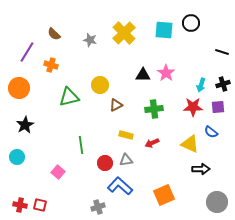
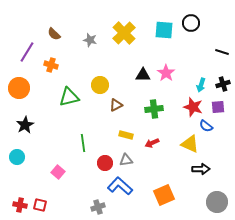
red star: rotated 18 degrees clockwise
blue semicircle: moved 5 px left, 6 px up
green line: moved 2 px right, 2 px up
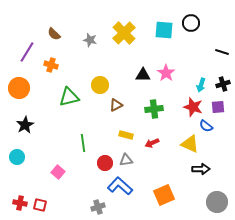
red cross: moved 2 px up
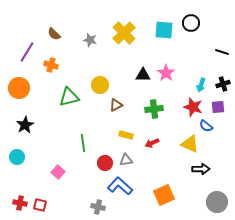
gray cross: rotated 32 degrees clockwise
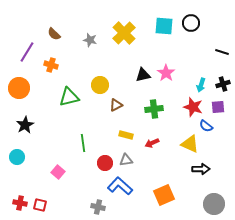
cyan square: moved 4 px up
black triangle: rotated 14 degrees counterclockwise
gray circle: moved 3 px left, 2 px down
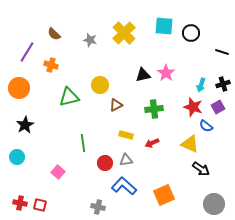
black circle: moved 10 px down
purple square: rotated 24 degrees counterclockwise
black arrow: rotated 36 degrees clockwise
blue L-shape: moved 4 px right
